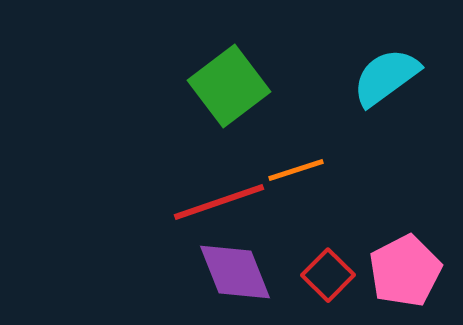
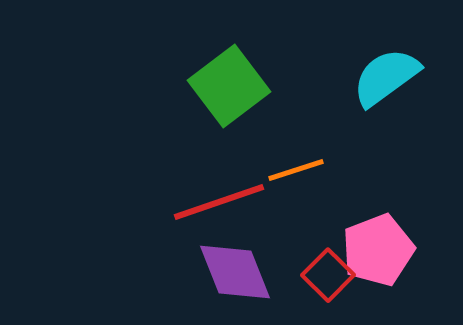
pink pentagon: moved 27 px left, 21 px up; rotated 6 degrees clockwise
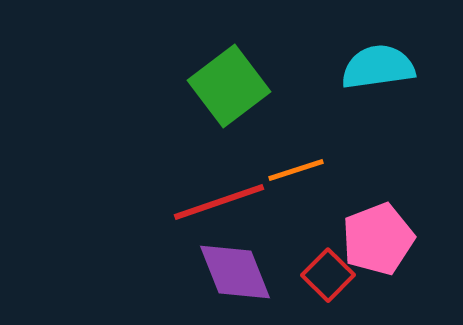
cyan semicircle: moved 8 px left, 10 px up; rotated 28 degrees clockwise
pink pentagon: moved 11 px up
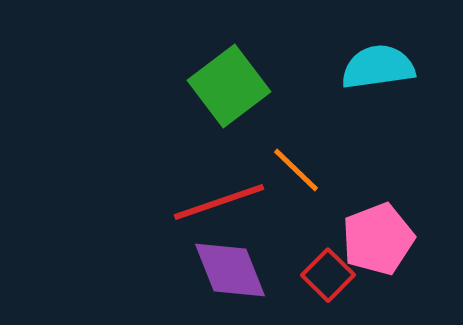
orange line: rotated 62 degrees clockwise
purple diamond: moved 5 px left, 2 px up
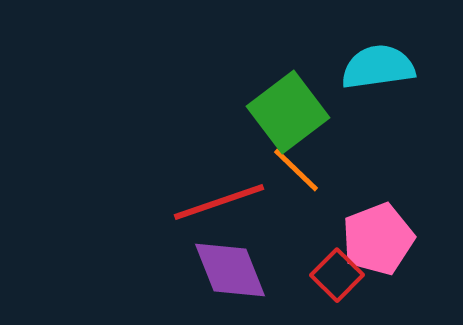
green square: moved 59 px right, 26 px down
red square: moved 9 px right
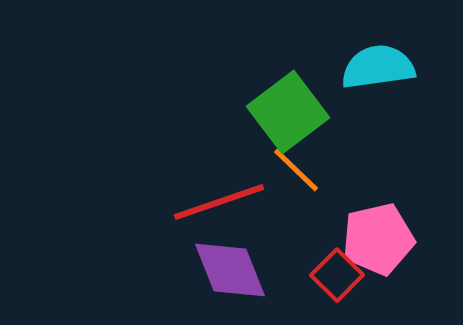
pink pentagon: rotated 8 degrees clockwise
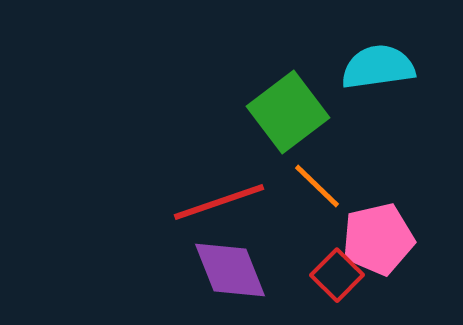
orange line: moved 21 px right, 16 px down
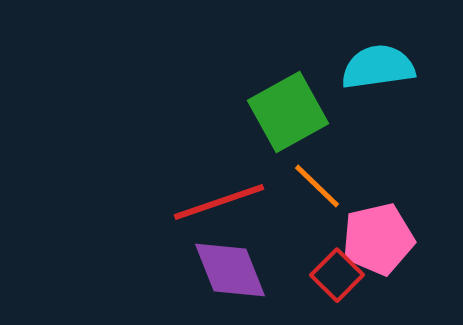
green square: rotated 8 degrees clockwise
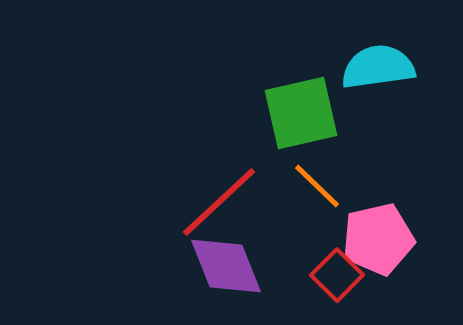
green square: moved 13 px right, 1 px down; rotated 16 degrees clockwise
red line: rotated 24 degrees counterclockwise
purple diamond: moved 4 px left, 4 px up
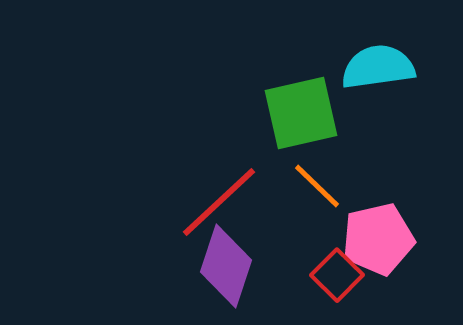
purple diamond: rotated 40 degrees clockwise
